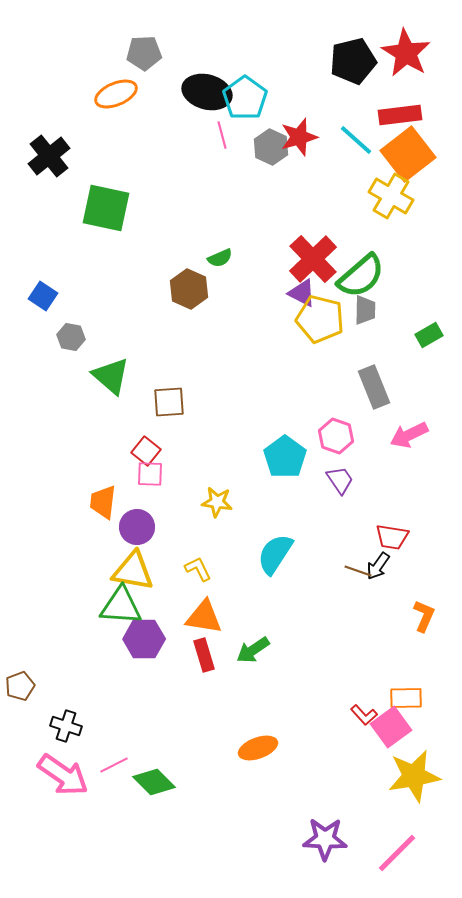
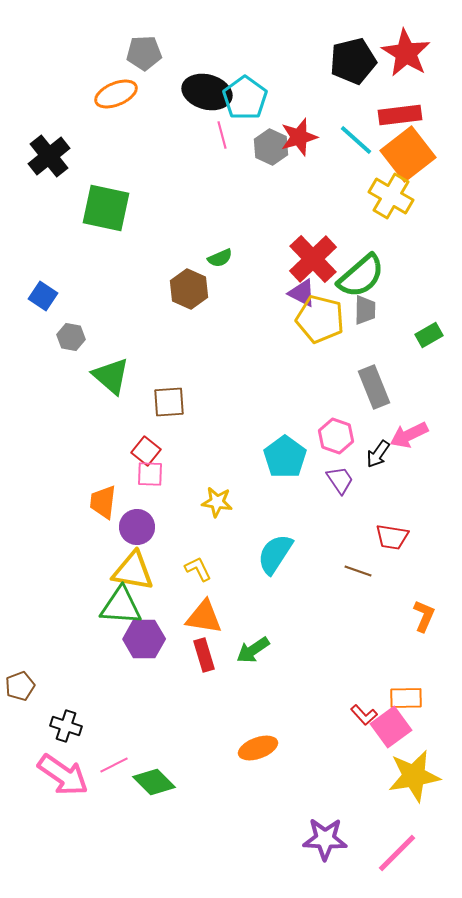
black arrow at (378, 566): moved 112 px up
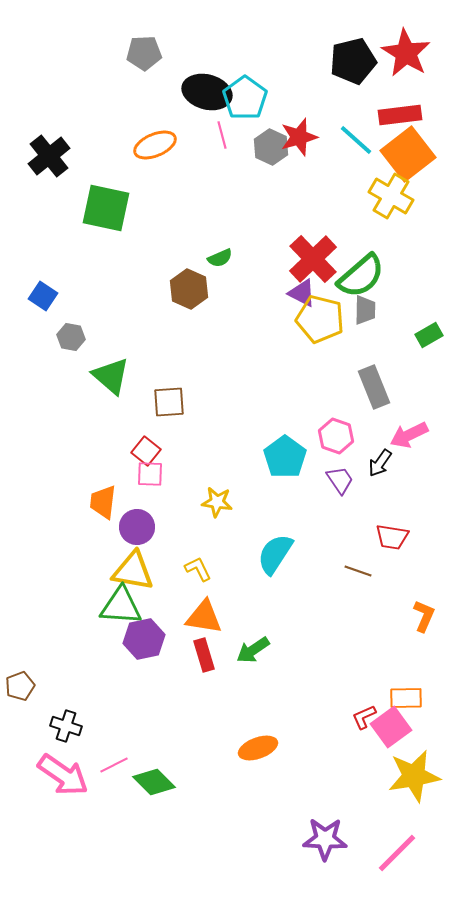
orange ellipse at (116, 94): moved 39 px right, 51 px down
black arrow at (378, 454): moved 2 px right, 9 px down
purple hexagon at (144, 639): rotated 12 degrees counterclockwise
red L-shape at (364, 715): moved 2 px down; rotated 108 degrees clockwise
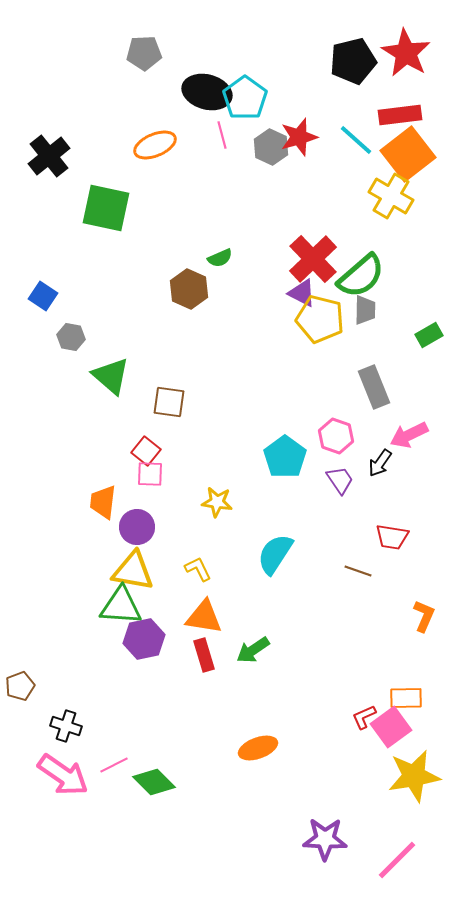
brown square at (169, 402): rotated 12 degrees clockwise
pink line at (397, 853): moved 7 px down
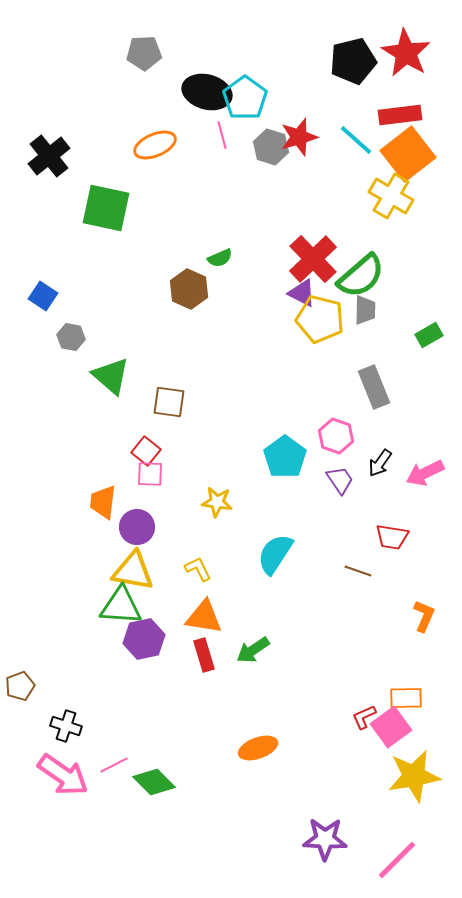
gray hexagon at (271, 147): rotated 8 degrees counterclockwise
pink arrow at (409, 435): moved 16 px right, 38 px down
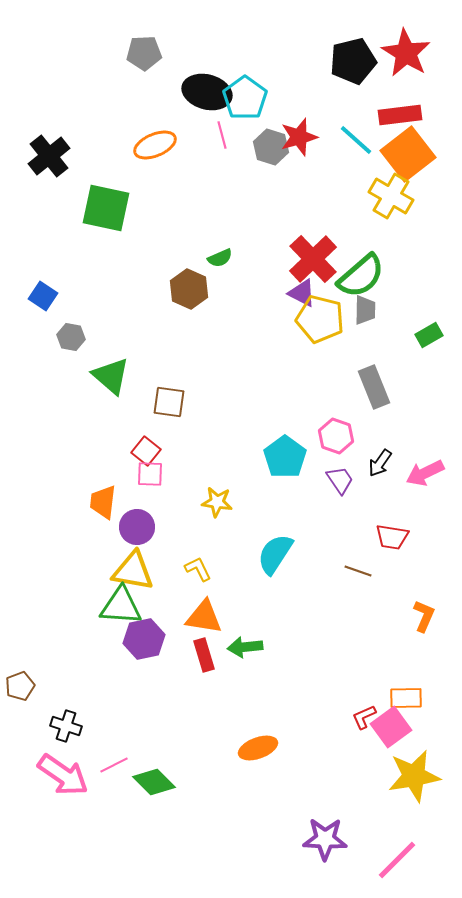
green arrow at (253, 650): moved 8 px left, 3 px up; rotated 28 degrees clockwise
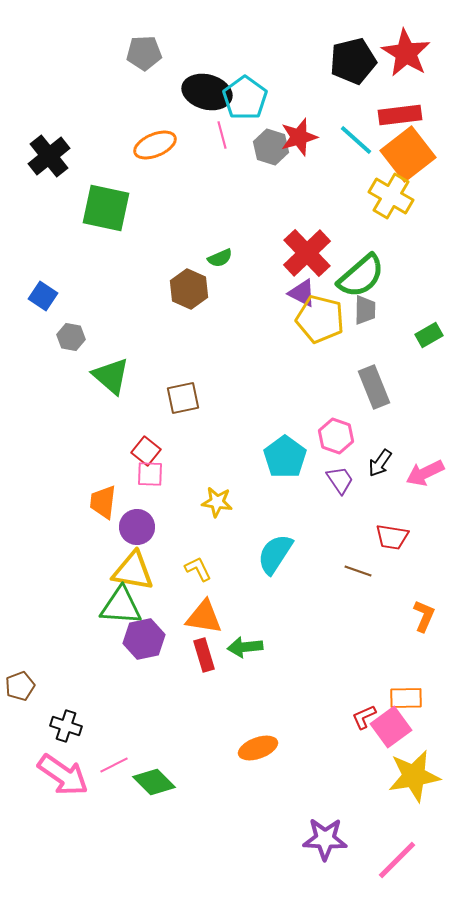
red cross at (313, 259): moved 6 px left, 6 px up
brown square at (169, 402): moved 14 px right, 4 px up; rotated 20 degrees counterclockwise
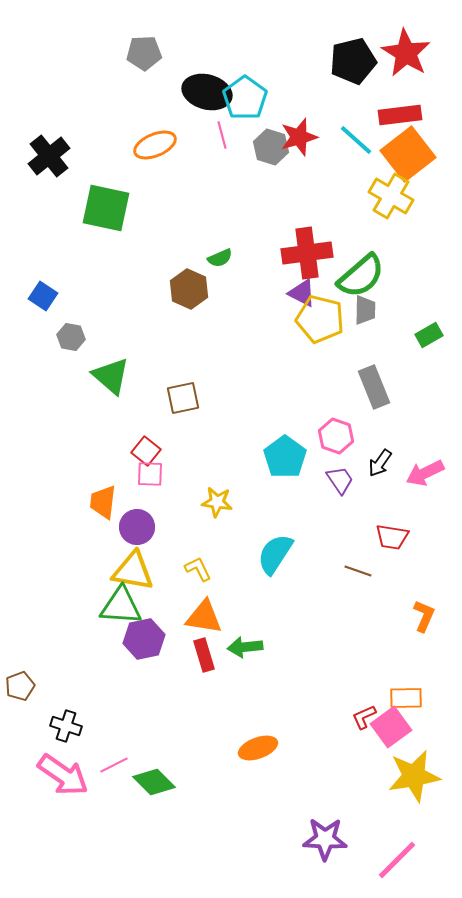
red cross at (307, 253): rotated 36 degrees clockwise
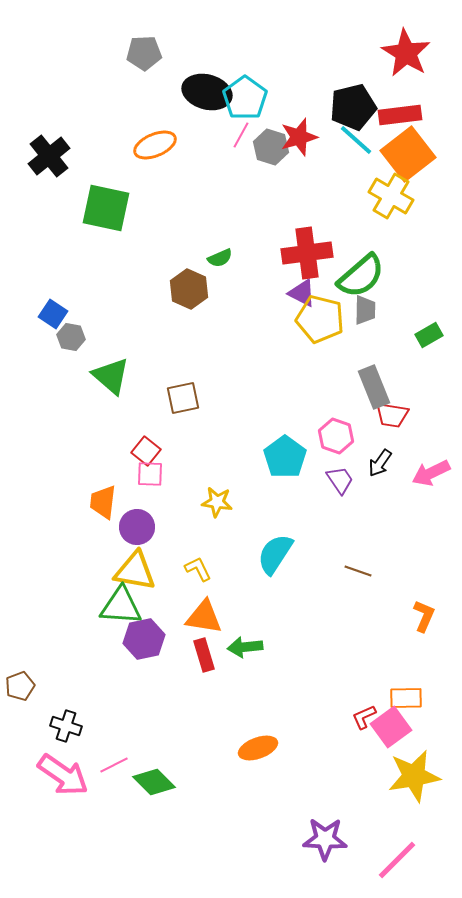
black pentagon at (353, 61): moved 46 px down
pink line at (222, 135): moved 19 px right; rotated 44 degrees clockwise
blue square at (43, 296): moved 10 px right, 18 px down
pink arrow at (425, 473): moved 6 px right
red trapezoid at (392, 537): moved 122 px up
yellow triangle at (133, 571): moved 2 px right
